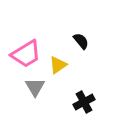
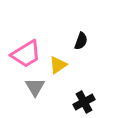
black semicircle: rotated 60 degrees clockwise
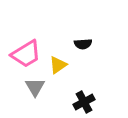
black semicircle: moved 2 px right, 3 px down; rotated 66 degrees clockwise
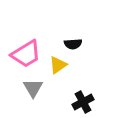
black semicircle: moved 10 px left
gray triangle: moved 2 px left, 1 px down
black cross: moved 1 px left
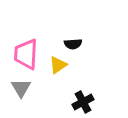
pink trapezoid: rotated 124 degrees clockwise
gray triangle: moved 12 px left
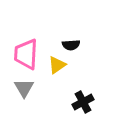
black semicircle: moved 2 px left, 1 px down
yellow triangle: moved 1 px left
gray triangle: moved 3 px right
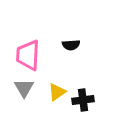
pink trapezoid: moved 2 px right, 1 px down
yellow triangle: moved 27 px down
black cross: moved 2 px up; rotated 20 degrees clockwise
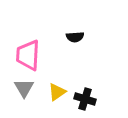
black semicircle: moved 4 px right, 8 px up
black cross: moved 2 px right, 1 px up; rotated 25 degrees clockwise
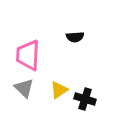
gray triangle: rotated 15 degrees counterclockwise
yellow triangle: moved 2 px right, 2 px up
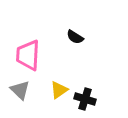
black semicircle: rotated 36 degrees clockwise
gray triangle: moved 4 px left, 2 px down
